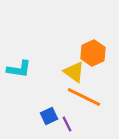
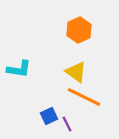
orange hexagon: moved 14 px left, 23 px up
yellow triangle: moved 2 px right
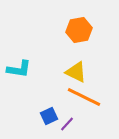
orange hexagon: rotated 15 degrees clockwise
yellow triangle: rotated 10 degrees counterclockwise
purple line: rotated 70 degrees clockwise
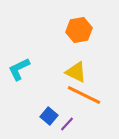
cyan L-shape: rotated 145 degrees clockwise
orange line: moved 2 px up
blue square: rotated 24 degrees counterclockwise
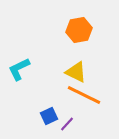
blue square: rotated 24 degrees clockwise
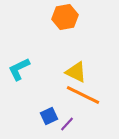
orange hexagon: moved 14 px left, 13 px up
orange line: moved 1 px left
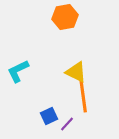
cyan L-shape: moved 1 px left, 2 px down
orange line: rotated 56 degrees clockwise
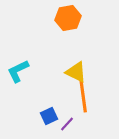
orange hexagon: moved 3 px right, 1 px down
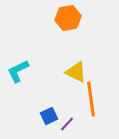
orange line: moved 8 px right, 4 px down
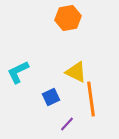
cyan L-shape: moved 1 px down
blue square: moved 2 px right, 19 px up
